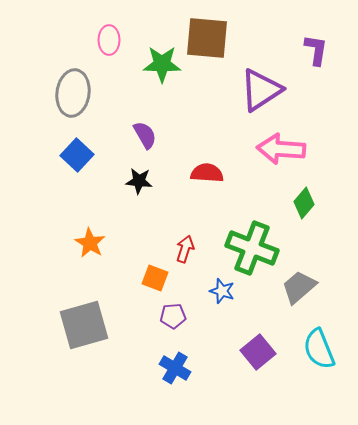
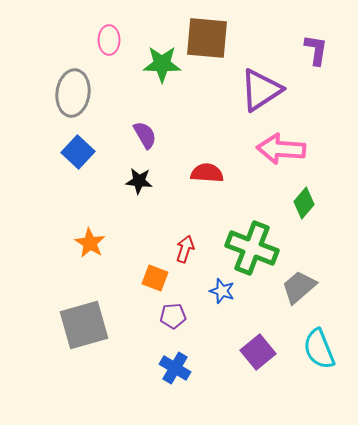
blue square: moved 1 px right, 3 px up
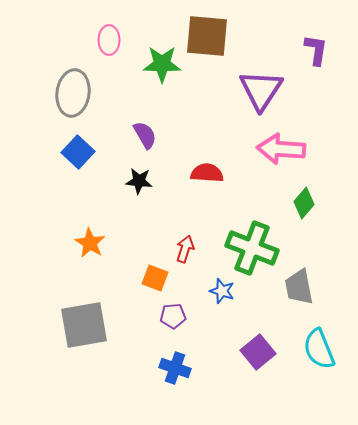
brown square: moved 2 px up
purple triangle: rotated 24 degrees counterclockwise
gray trapezoid: rotated 60 degrees counterclockwise
gray square: rotated 6 degrees clockwise
blue cross: rotated 12 degrees counterclockwise
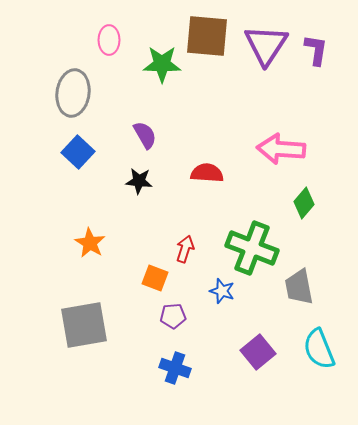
purple triangle: moved 5 px right, 45 px up
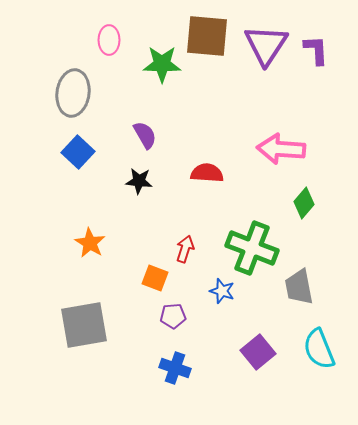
purple L-shape: rotated 12 degrees counterclockwise
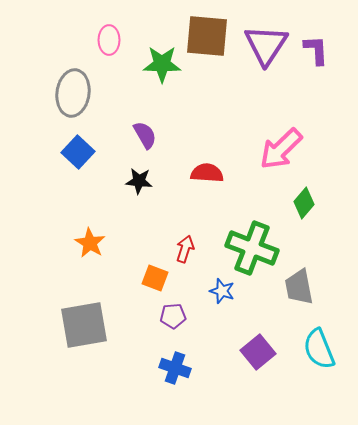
pink arrow: rotated 48 degrees counterclockwise
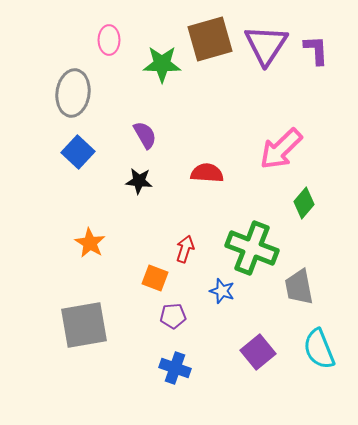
brown square: moved 3 px right, 3 px down; rotated 21 degrees counterclockwise
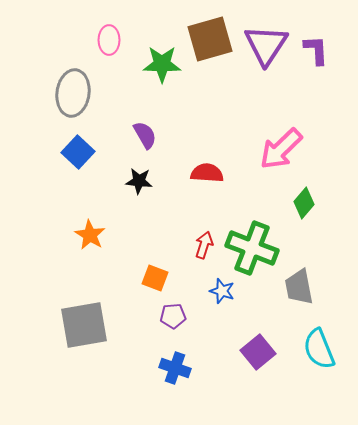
orange star: moved 8 px up
red arrow: moved 19 px right, 4 px up
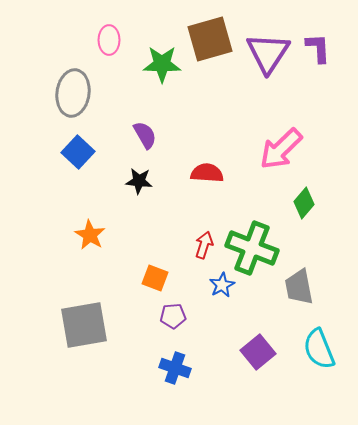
purple triangle: moved 2 px right, 8 px down
purple L-shape: moved 2 px right, 2 px up
blue star: moved 6 px up; rotated 25 degrees clockwise
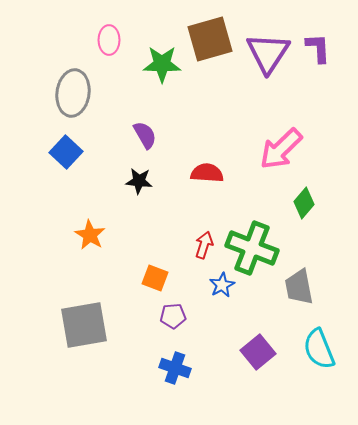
blue square: moved 12 px left
